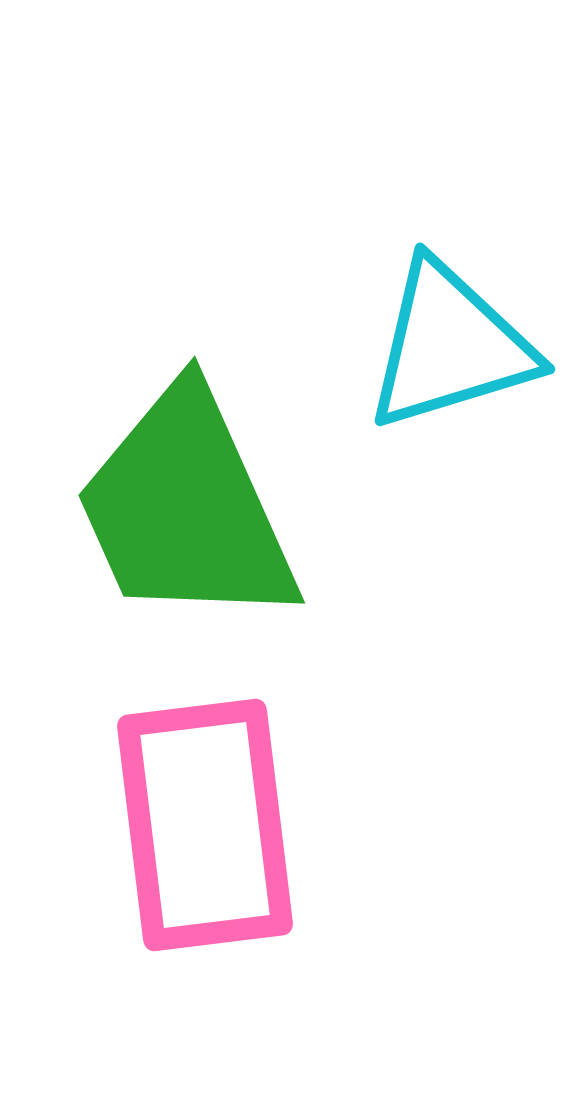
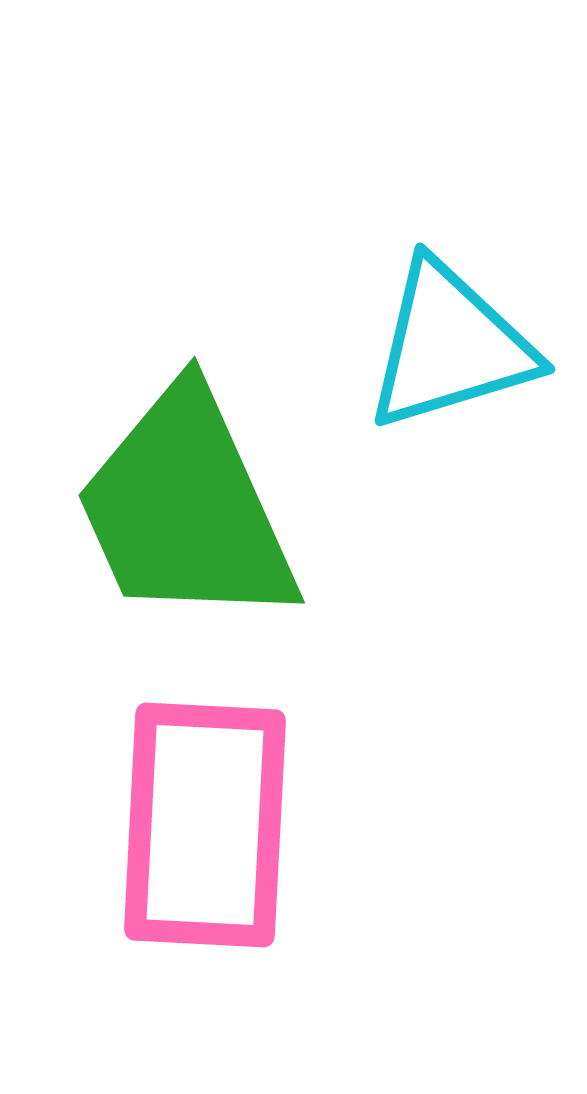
pink rectangle: rotated 10 degrees clockwise
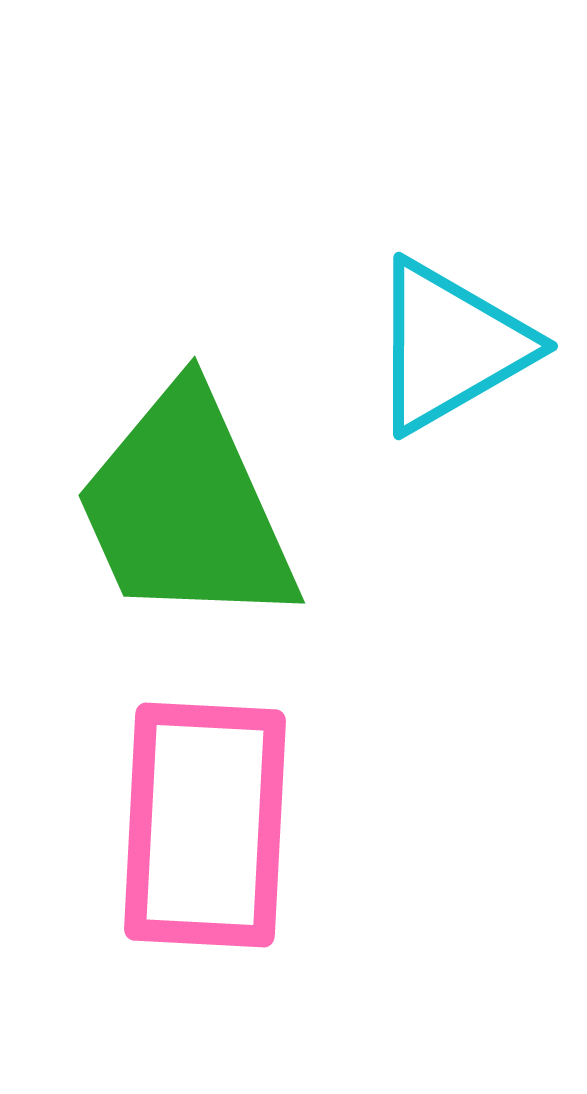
cyan triangle: rotated 13 degrees counterclockwise
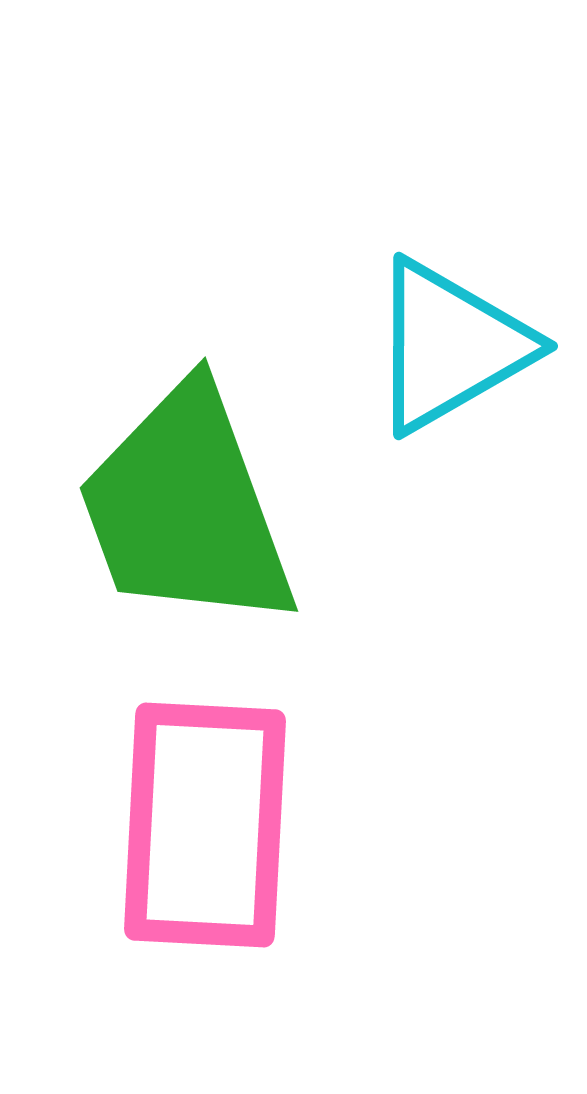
green trapezoid: rotated 4 degrees clockwise
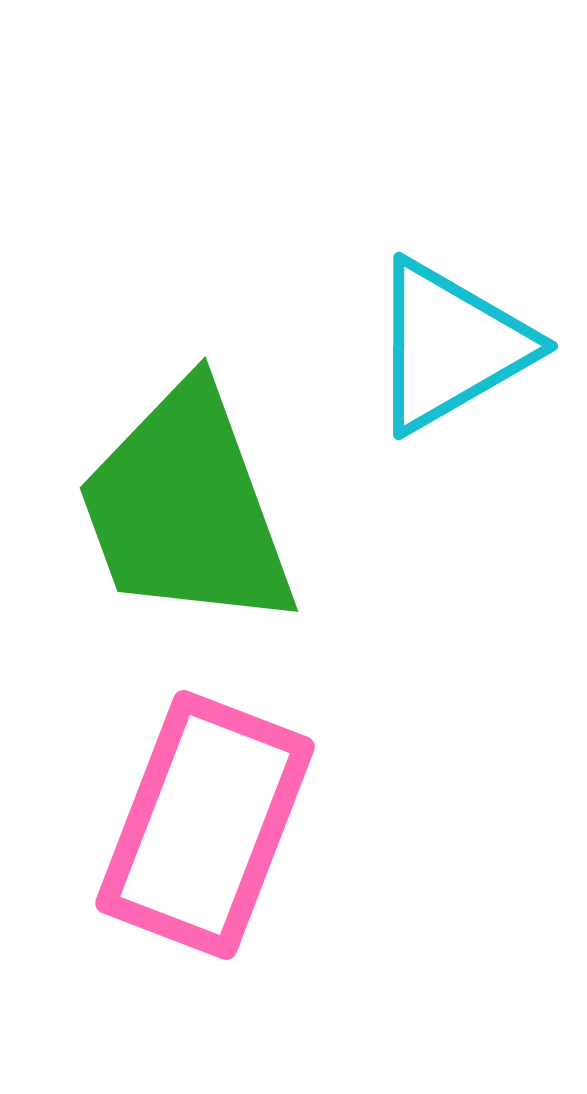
pink rectangle: rotated 18 degrees clockwise
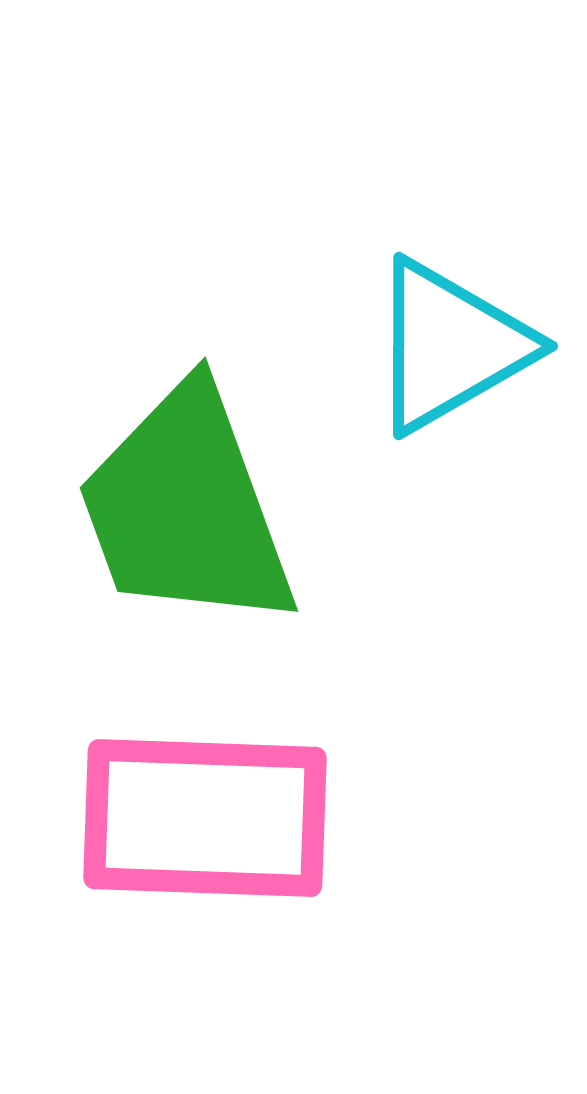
pink rectangle: moved 7 px up; rotated 71 degrees clockwise
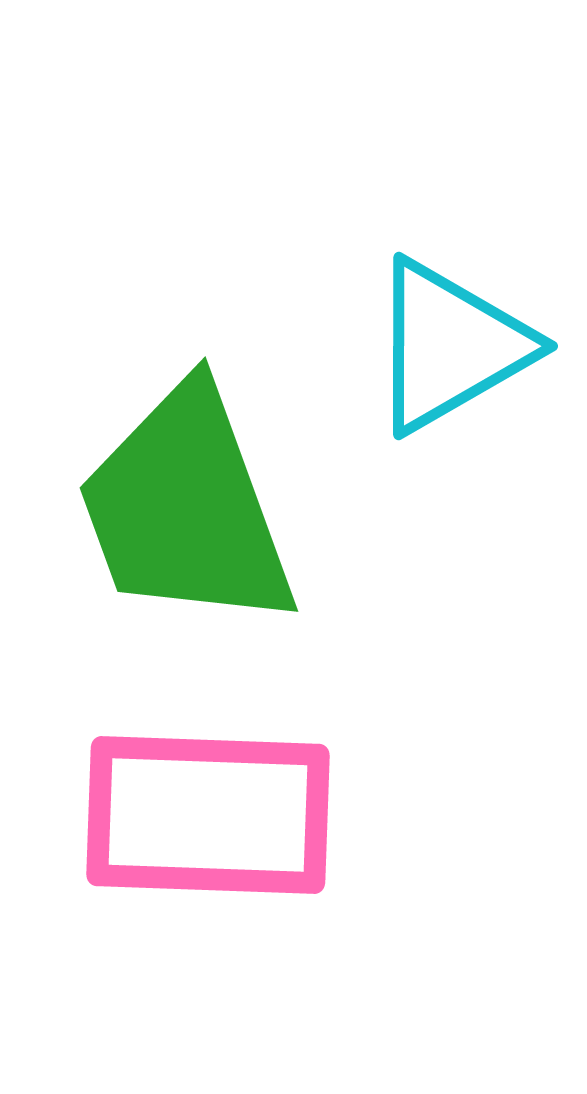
pink rectangle: moved 3 px right, 3 px up
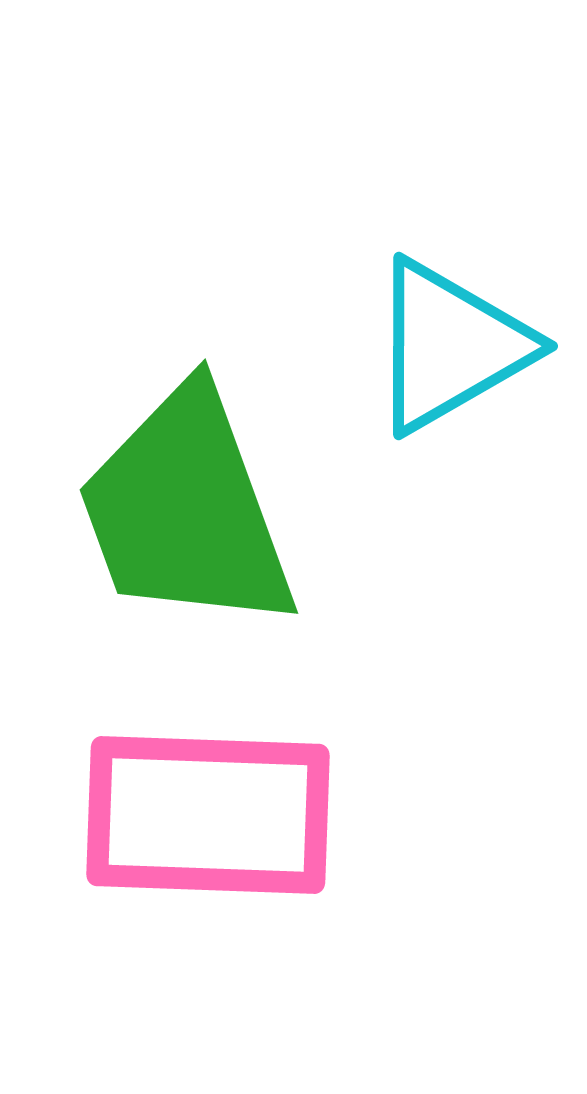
green trapezoid: moved 2 px down
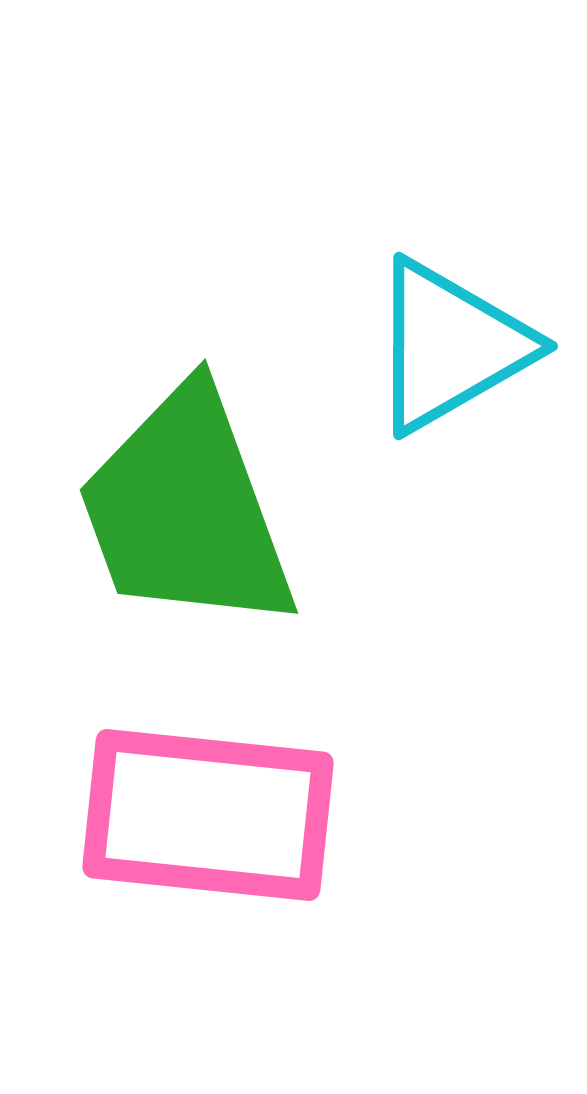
pink rectangle: rotated 4 degrees clockwise
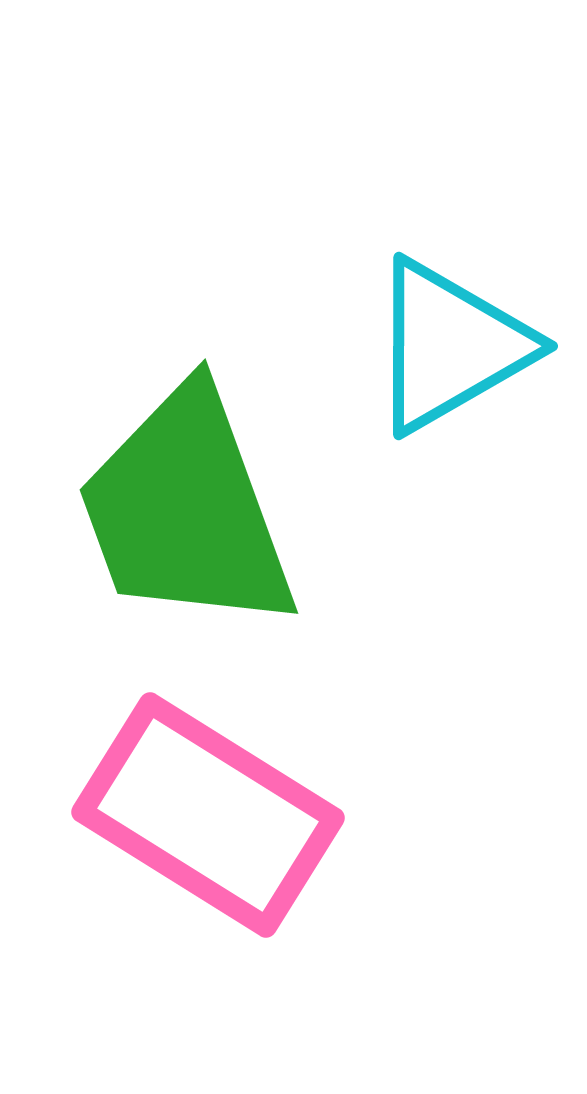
pink rectangle: rotated 26 degrees clockwise
